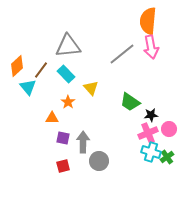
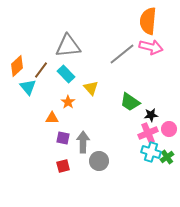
pink arrow: rotated 65 degrees counterclockwise
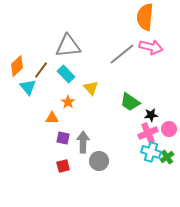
orange semicircle: moved 3 px left, 4 px up
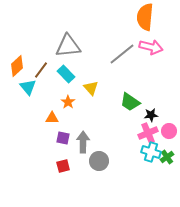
pink circle: moved 2 px down
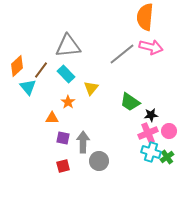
yellow triangle: rotated 21 degrees clockwise
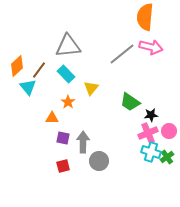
brown line: moved 2 px left
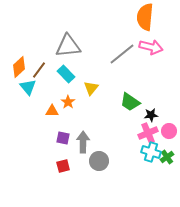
orange diamond: moved 2 px right, 1 px down
orange triangle: moved 7 px up
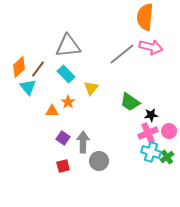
brown line: moved 1 px left, 1 px up
purple square: rotated 24 degrees clockwise
